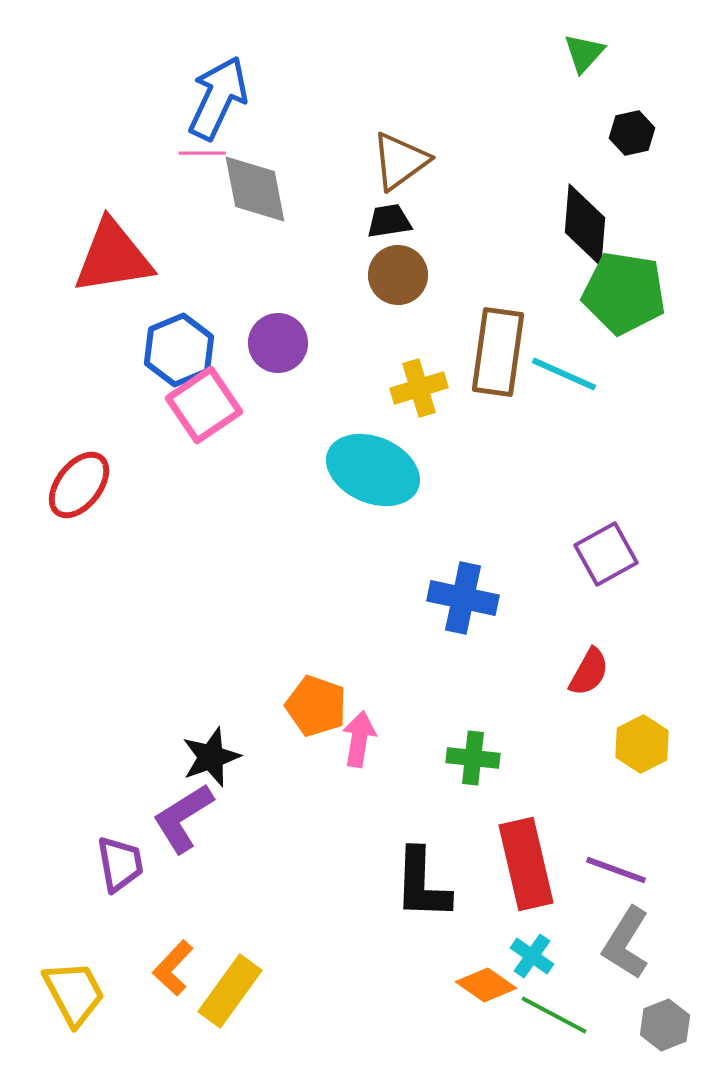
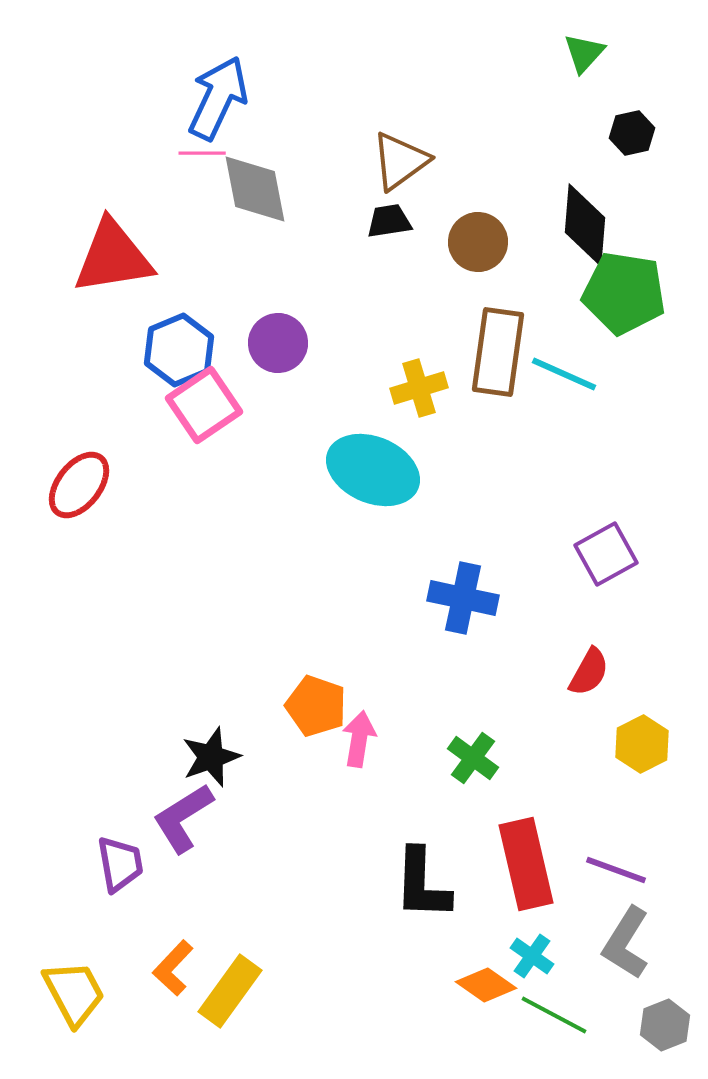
brown circle: moved 80 px right, 33 px up
green cross: rotated 30 degrees clockwise
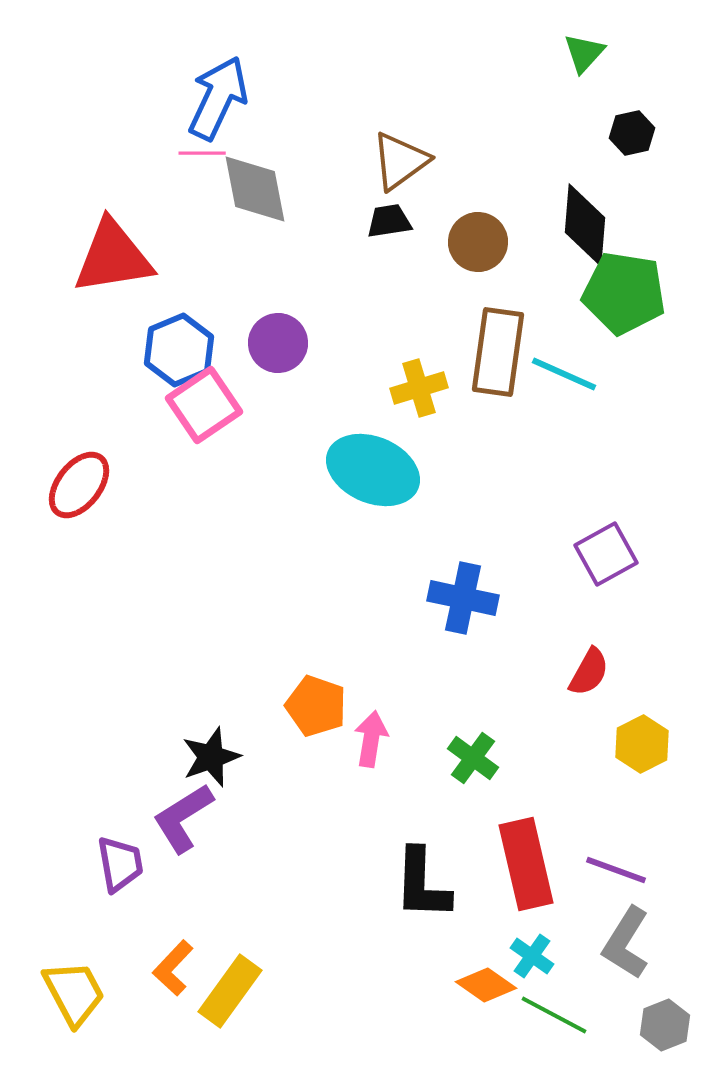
pink arrow: moved 12 px right
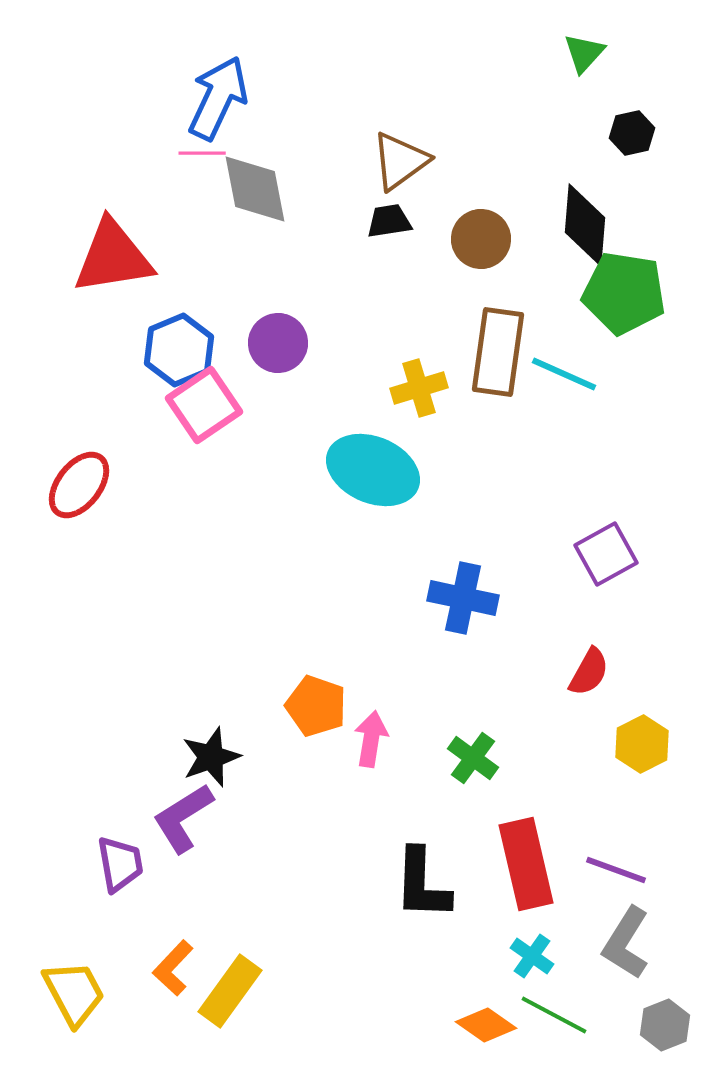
brown circle: moved 3 px right, 3 px up
orange diamond: moved 40 px down
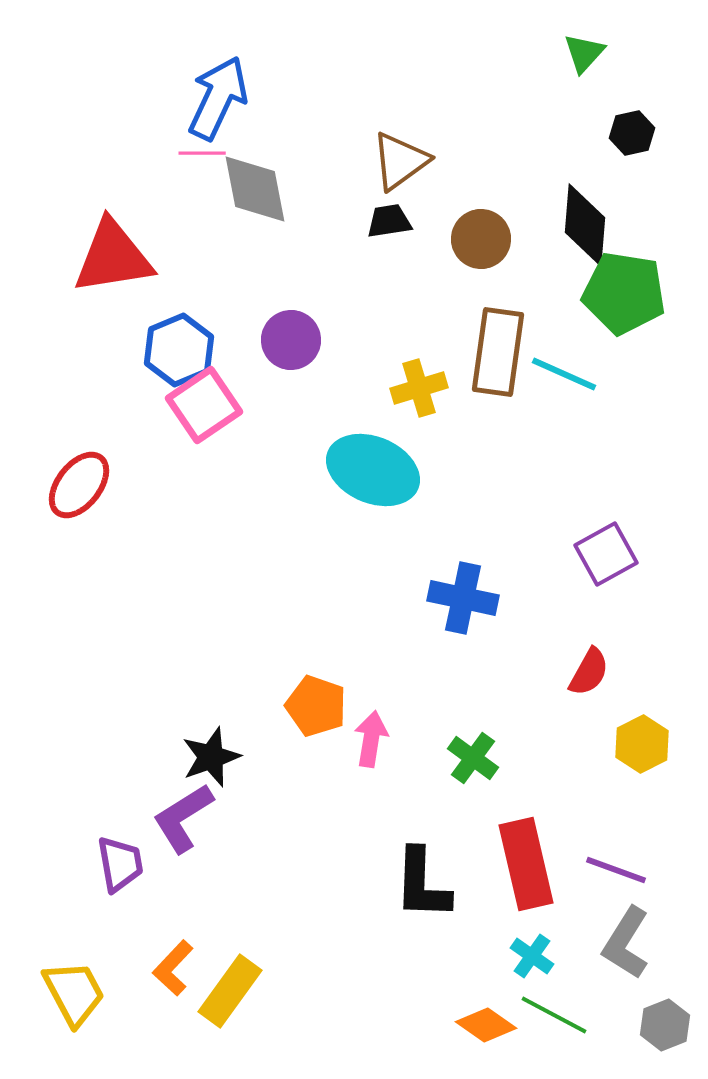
purple circle: moved 13 px right, 3 px up
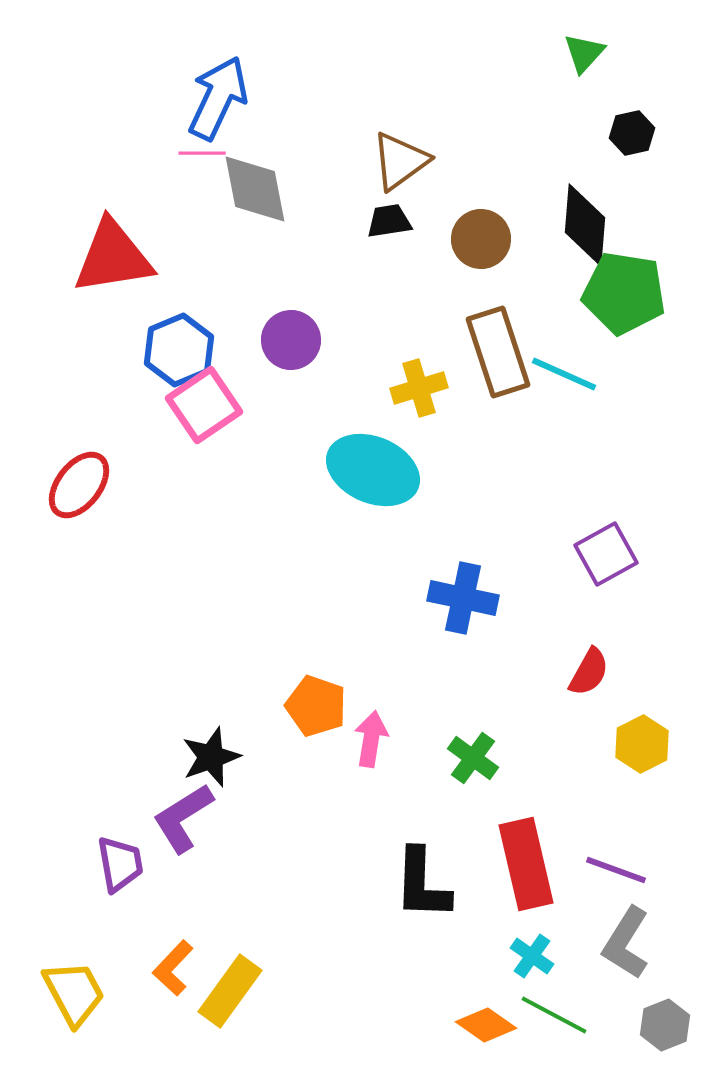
brown rectangle: rotated 26 degrees counterclockwise
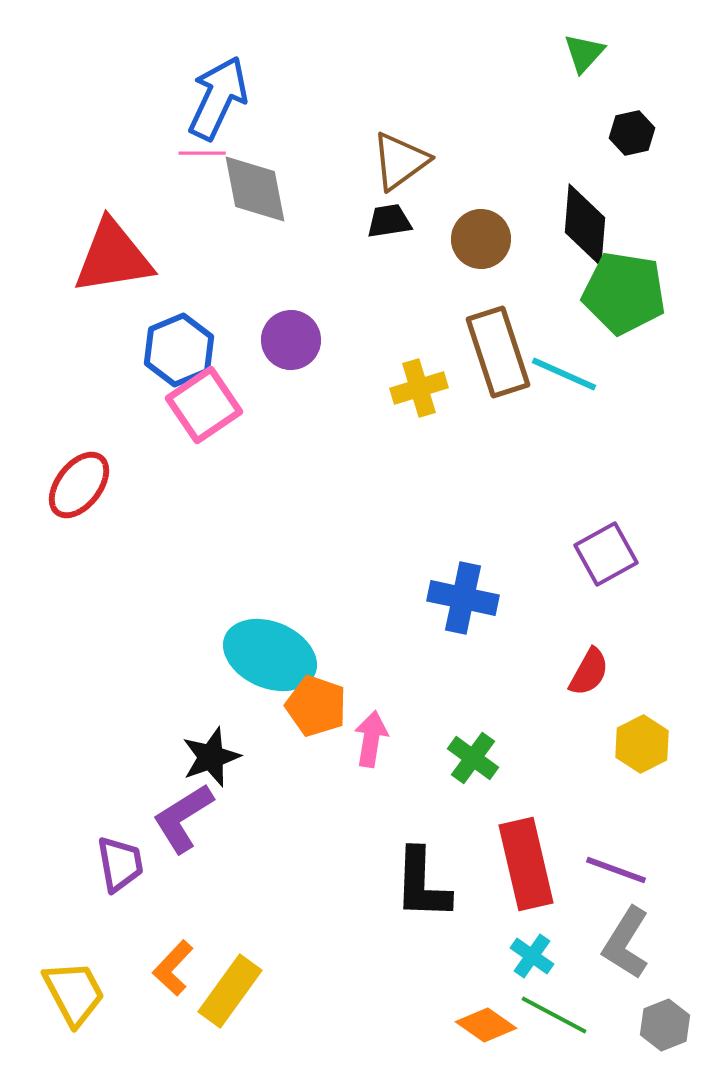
cyan ellipse: moved 103 px left, 185 px down
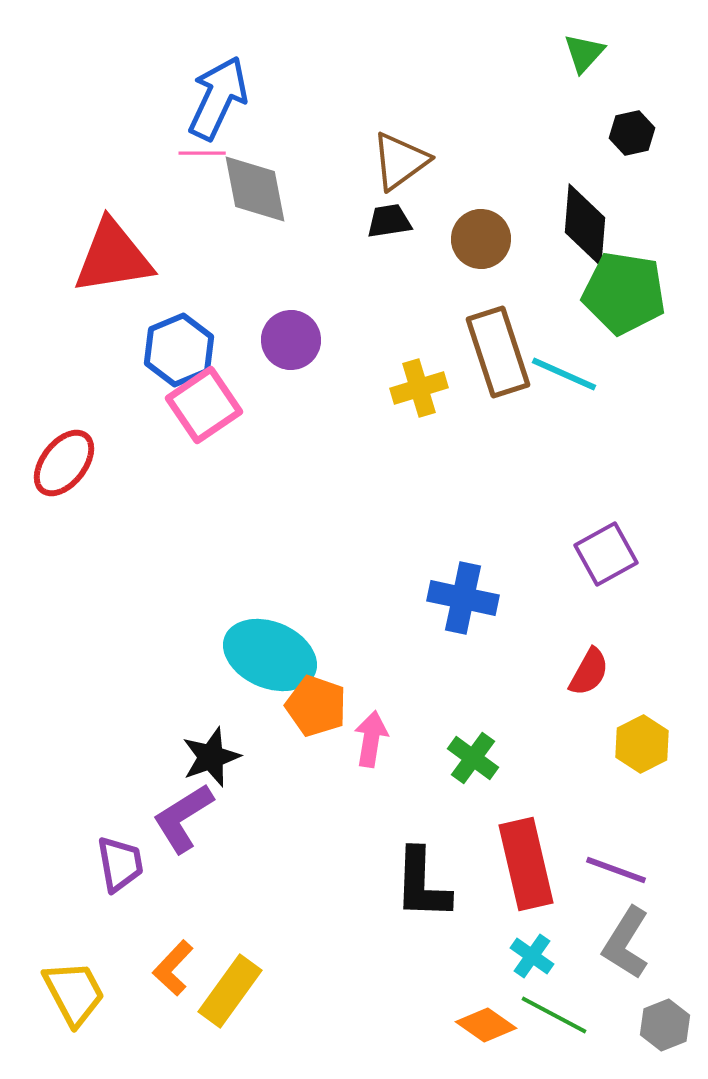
red ellipse: moved 15 px left, 22 px up
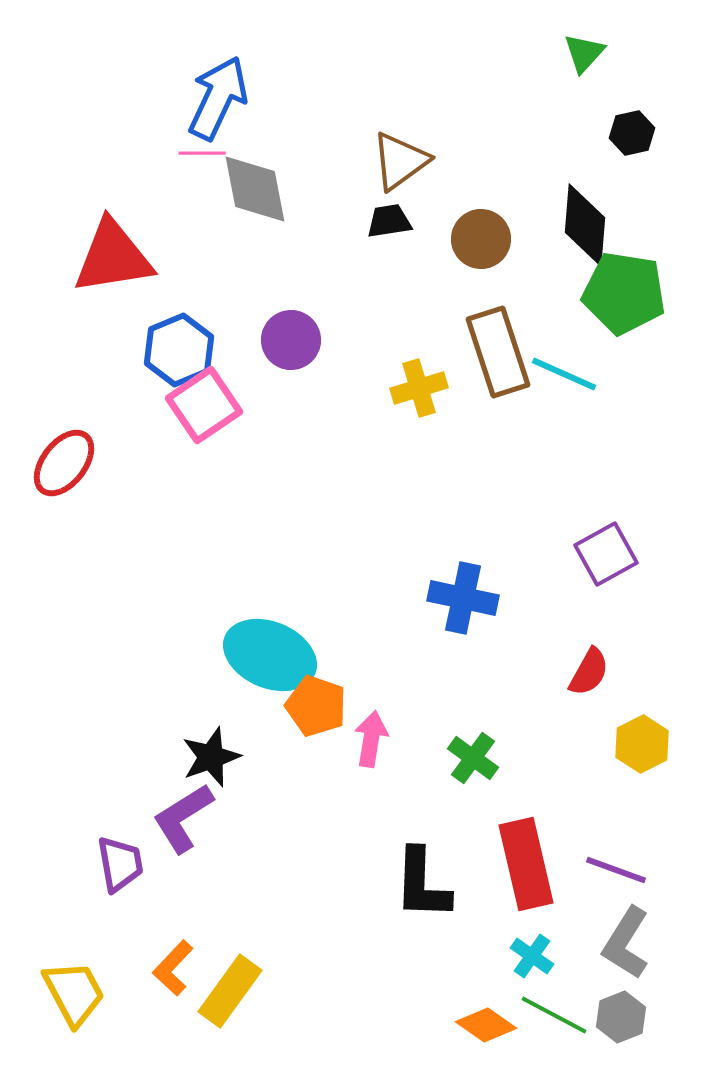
gray hexagon: moved 44 px left, 8 px up
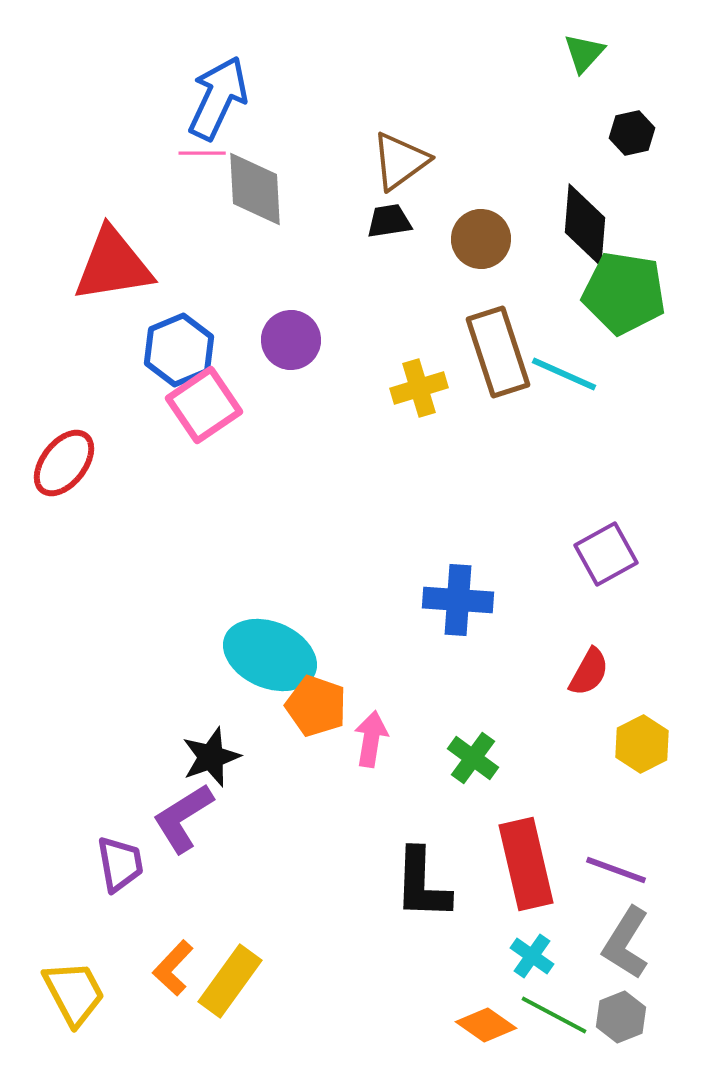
gray diamond: rotated 8 degrees clockwise
red triangle: moved 8 px down
blue cross: moved 5 px left, 2 px down; rotated 8 degrees counterclockwise
yellow rectangle: moved 10 px up
